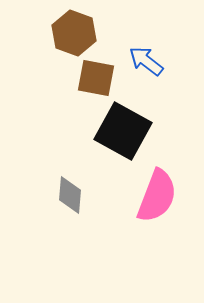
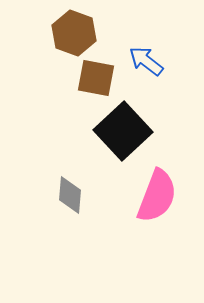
black square: rotated 18 degrees clockwise
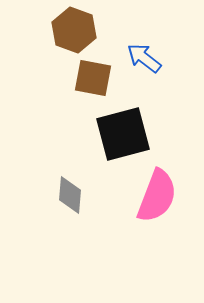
brown hexagon: moved 3 px up
blue arrow: moved 2 px left, 3 px up
brown square: moved 3 px left
black square: moved 3 px down; rotated 28 degrees clockwise
